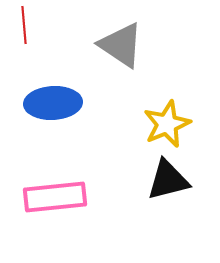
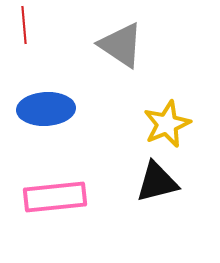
blue ellipse: moved 7 px left, 6 px down
black triangle: moved 11 px left, 2 px down
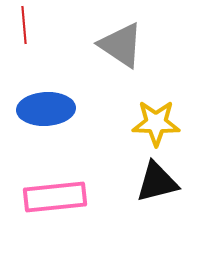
yellow star: moved 11 px left, 1 px up; rotated 24 degrees clockwise
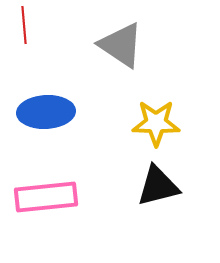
blue ellipse: moved 3 px down
black triangle: moved 1 px right, 4 px down
pink rectangle: moved 9 px left
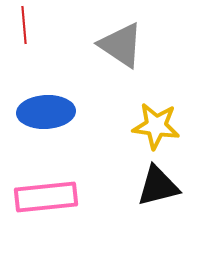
yellow star: moved 3 px down; rotated 6 degrees clockwise
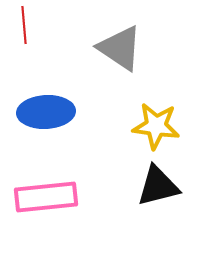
gray triangle: moved 1 px left, 3 px down
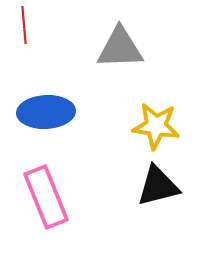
gray triangle: rotated 36 degrees counterclockwise
pink rectangle: rotated 74 degrees clockwise
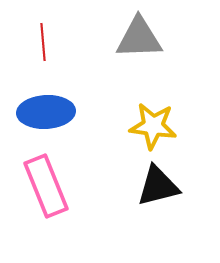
red line: moved 19 px right, 17 px down
gray triangle: moved 19 px right, 10 px up
yellow star: moved 3 px left
pink rectangle: moved 11 px up
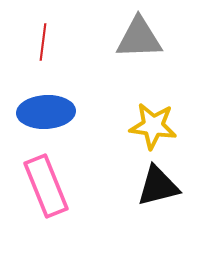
red line: rotated 12 degrees clockwise
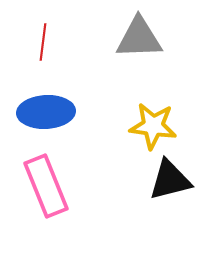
black triangle: moved 12 px right, 6 px up
